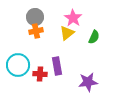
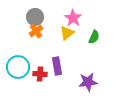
orange cross: rotated 24 degrees counterclockwise
cyan circle: moved 2 px down
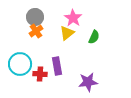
cyan circle: moved 2 px right, 3 px up
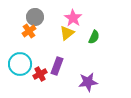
orange cross: moved 7 px left
purple rectangle: rotated 30 degrees clockwise
red cross: rotated 32 degrees counterclockwise
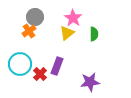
green semicircle: moved 3 px up; rotated 24 degrees counterclockwise
red cross: rotated 16 degrees counterclockwise
purple star: moved 2 px right
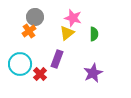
pink star: rotated 18 degrees counterclockwise
purple rectangle: moved 7 px up
purple star: moved 3 px right, 9 px up; rotated 18 degrees counterclockwise
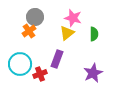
red cross: rotated 24 degrees clockwise
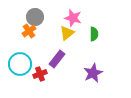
purple rectangle: rotated 18 degrees clockwise
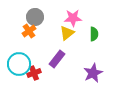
pink star: rotated 18 degrees counterclockwise
cyan circle: moved 1 px left
red cross: moved 6 px left, 1 px up
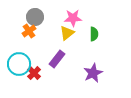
red cross: rotated 24 degrees counterclockwise
